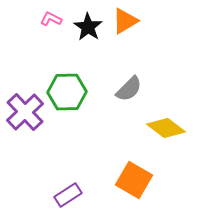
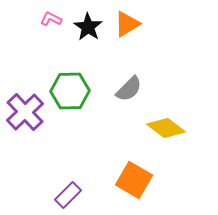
orange triangle: moved 2 px right, 3 px down
green hexagon: moved 3 px right, 1 px up
purple rectangle: rotated 12 degrees counterclockwise
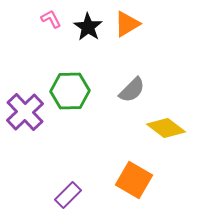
pink L-shape: rotated 35 degrees clockwise
gray semicircle: moved 3 px right, 1 px down
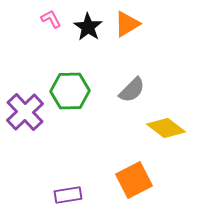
orange square: rotated 33 degrees clockwise
purple rectangle: rotated 36 degrees clockwise
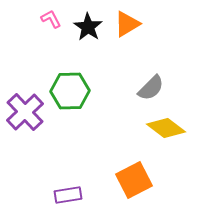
gray semicircle: moved 19 px right, 2 px up
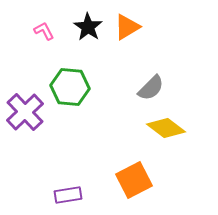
pink L-shape: moved 7 px left, 12 px down
orange triangle: moved 3 px down
green hexagon: moved 4 px up; rotated 6 degrees clockwise
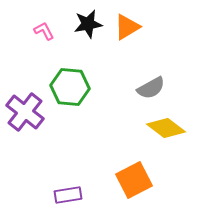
black star: moved 3 px up; rotated 28 degrees clockwise
gray semicircle: rotated 16 degrees clockwise
purple cross: rotated 9 degrees counterclockwise
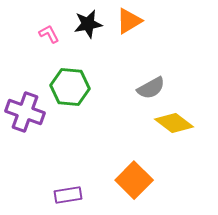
orange triangle: moved 2 px right, 6 px up
pink L-shape: moved 5 px right, 3 px down
purple cross: rotated 18 degrees counterclockwise
yellow diamond: moved 8 px right, 5 px up
orange square: rotated 18 degrees counterclockwise
